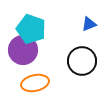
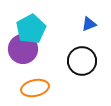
cyan pentagon: rotated 24 degrees clockwise
purple circle: moved 1 px up
orange ellipse: moved 5 px down
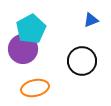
blue triangle: moved 2 px right, 4 px up
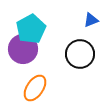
black circle: moved 2 px left, 7 px up
orange ellipse: rotated 44 degrees counterclockwise
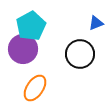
blue triangle: moved 5 px right, 3 px down
cyan pentagon: moved 3 px up
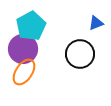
orange ellipse: moved 11 px left, 16 px up
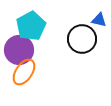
blue triangle: moved 3 px right, 3 px up; rotated 35 degrees clockwise
purple circle: moved 4 px left, 1 px down
black circle: moved 2 px right, 15 px up
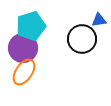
blue triangle: rotated 21 degrees counterclockwise
cyan pentagon: rotated 12 degrees clockwise
purple circle: moved 4 px right, 2 px up
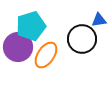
purple circle: moved 5 px left, 1 px up
orange ellipse: moved 22 px right, 17 px up
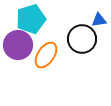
cyan pentagon: moved 7 px up
purple circle: moved 2 px up
